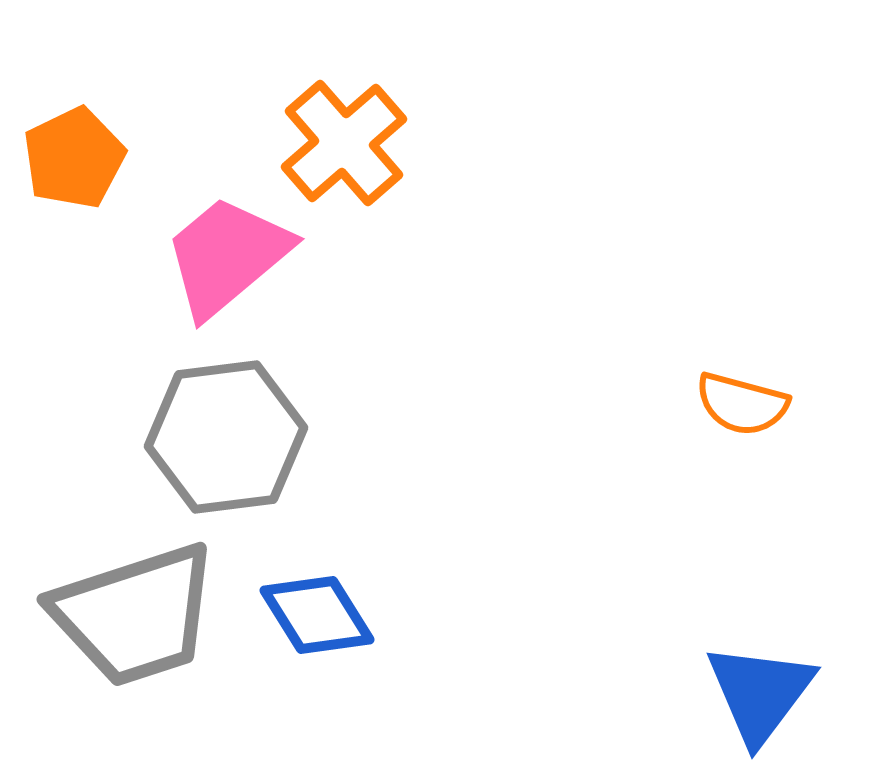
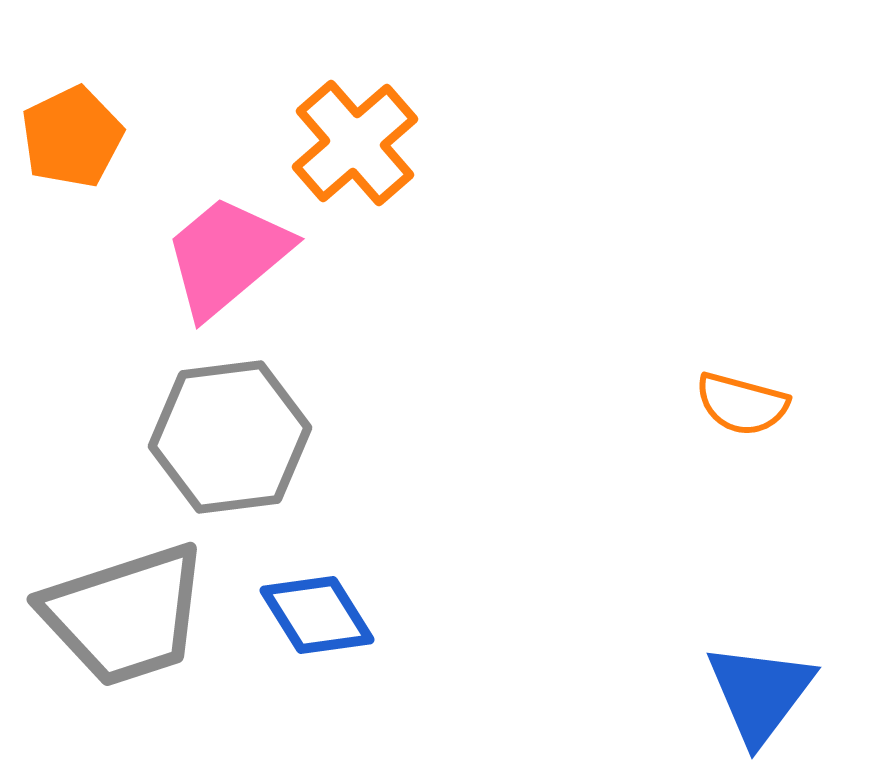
orange cross: moved 11 px right
orange pentagon: moved 2 px left, 21 px up
gray hexagon: moved 4 px right
gray trapezoid: moved 10 px left
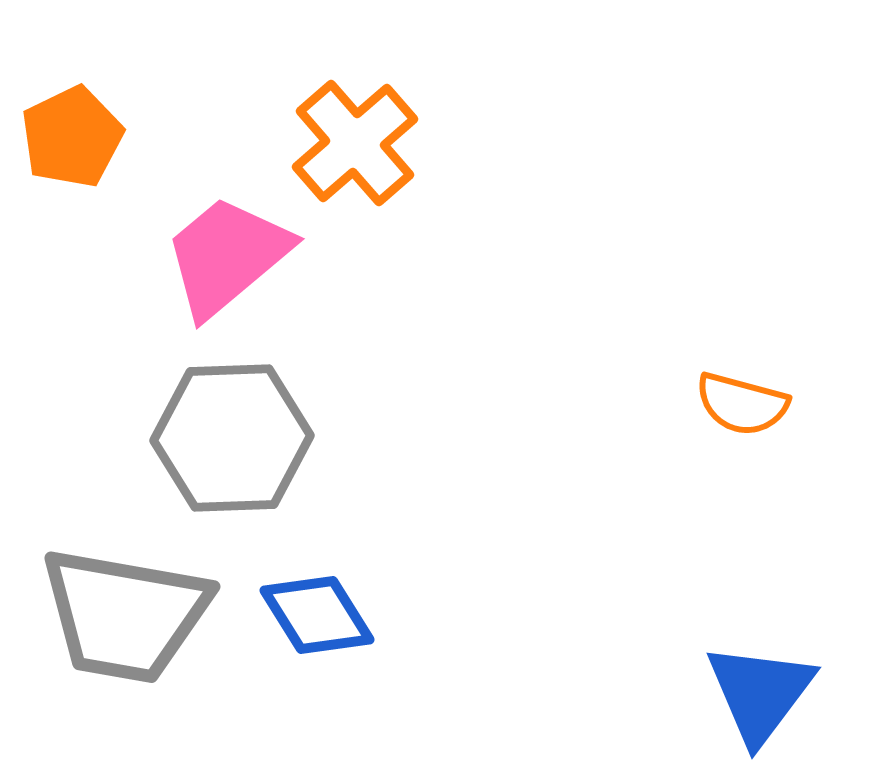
gray hexagon: moved 2 px right, 1 px down; rotated 5 degrees clockwise
gray trapezoid: rotated 28 degrees clockwise
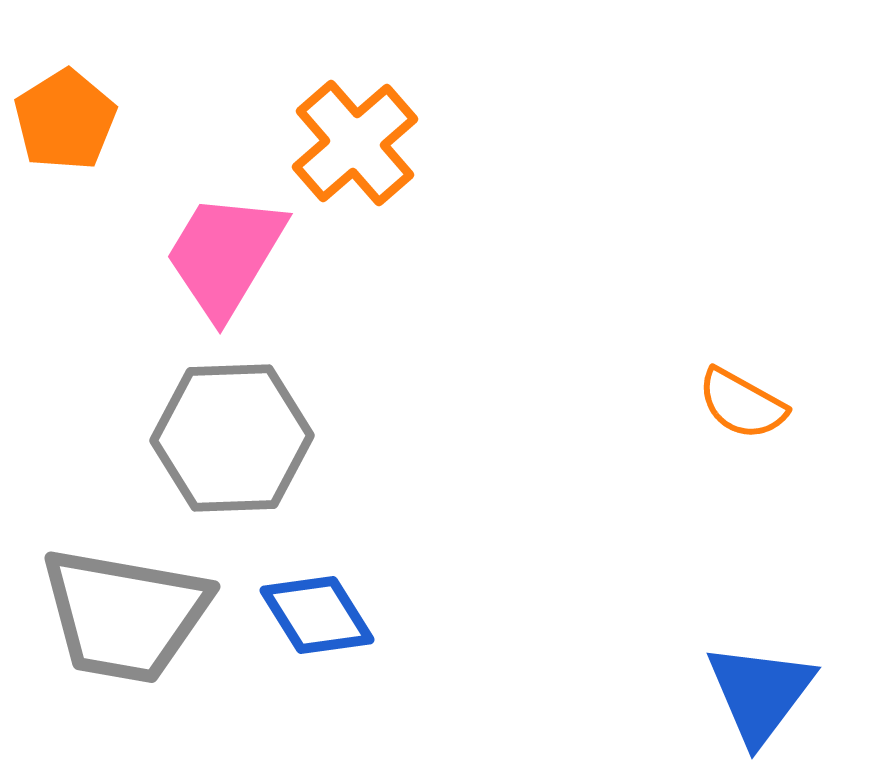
orange pentagon: moved 7 px left, 17 px up; rotated 6 degrees counterclockwise
pink trapezoid: moved 2 px left, 1 px up; rotated 19 degrees counterclockwise
orange semicircle: rotated 14 degrees clockwise
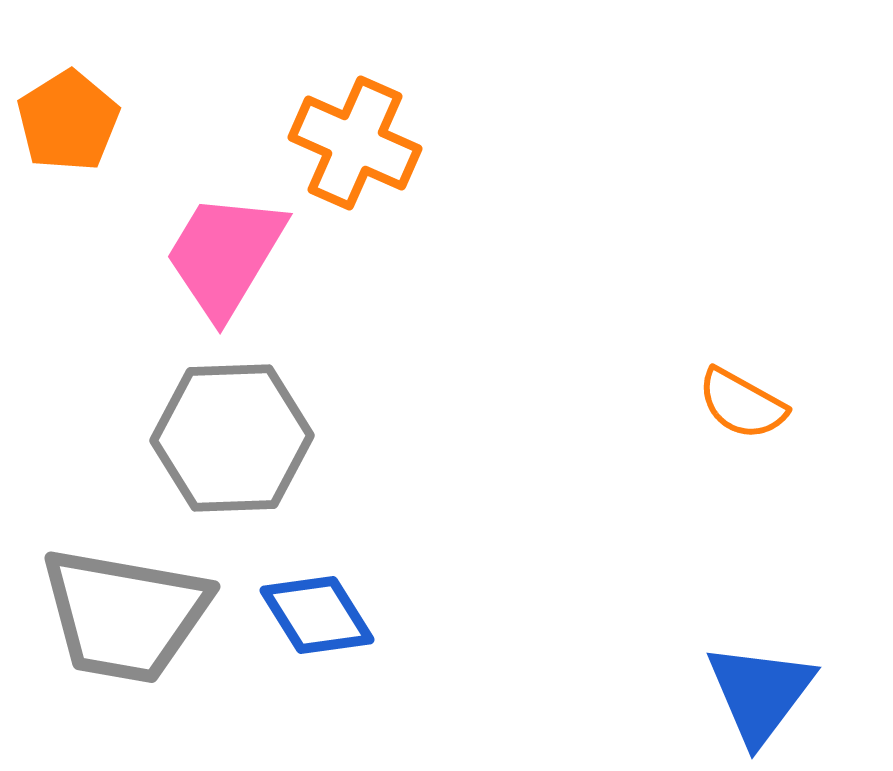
orange pentagon: moved 3 px right, 1 px down
orange cross: rotated 25 degrees counterclockwise
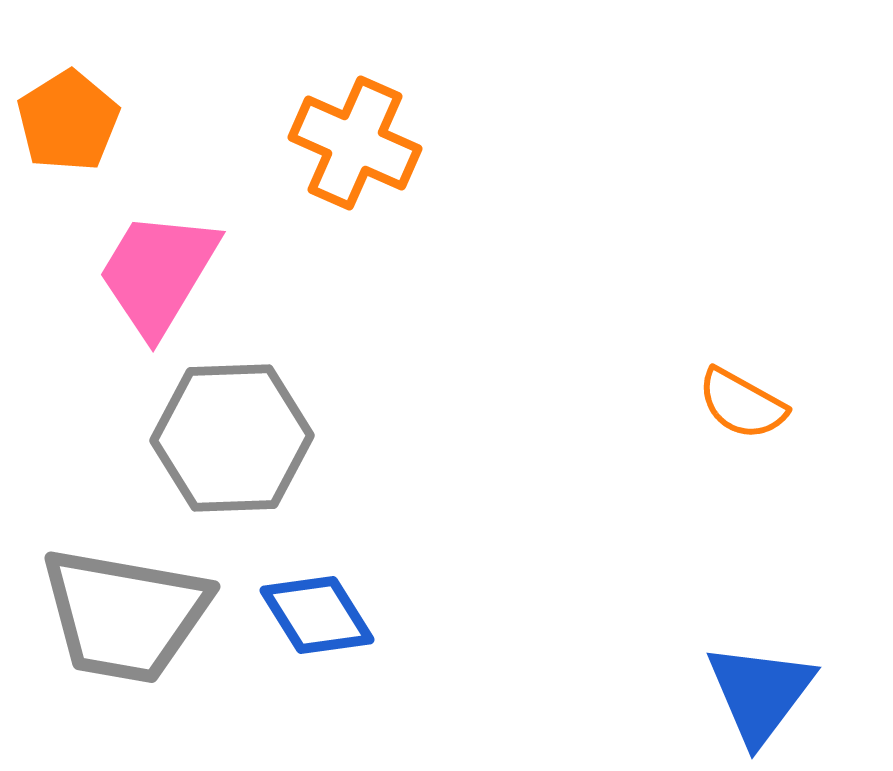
pink trapezoid: moved 67 px left, 18 px down
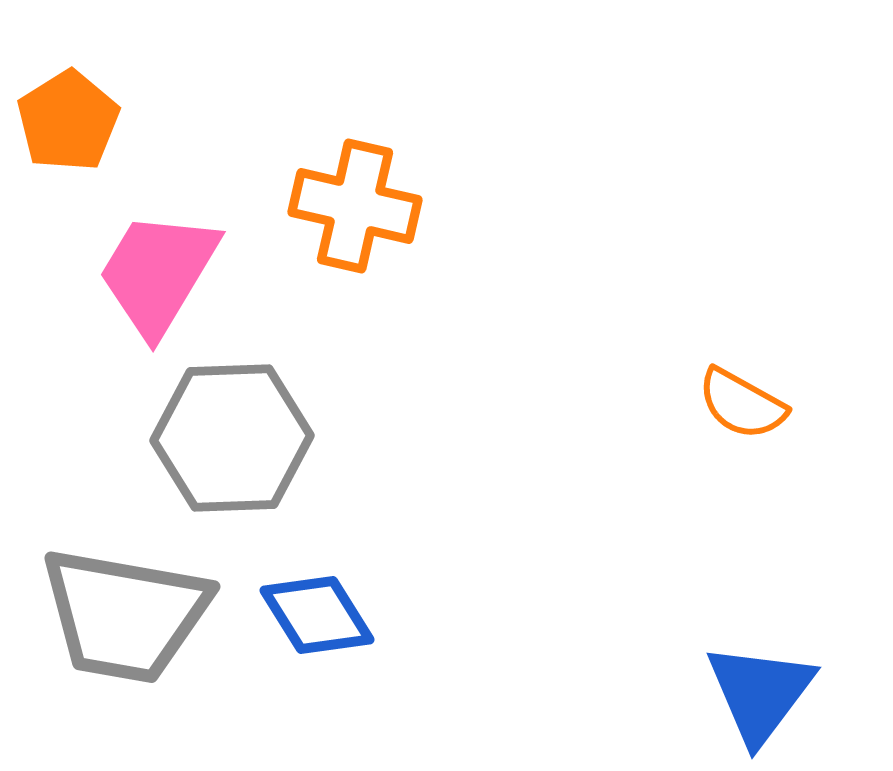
orange cross: moved 63 px down; rotated 11 degrees counterclockwise
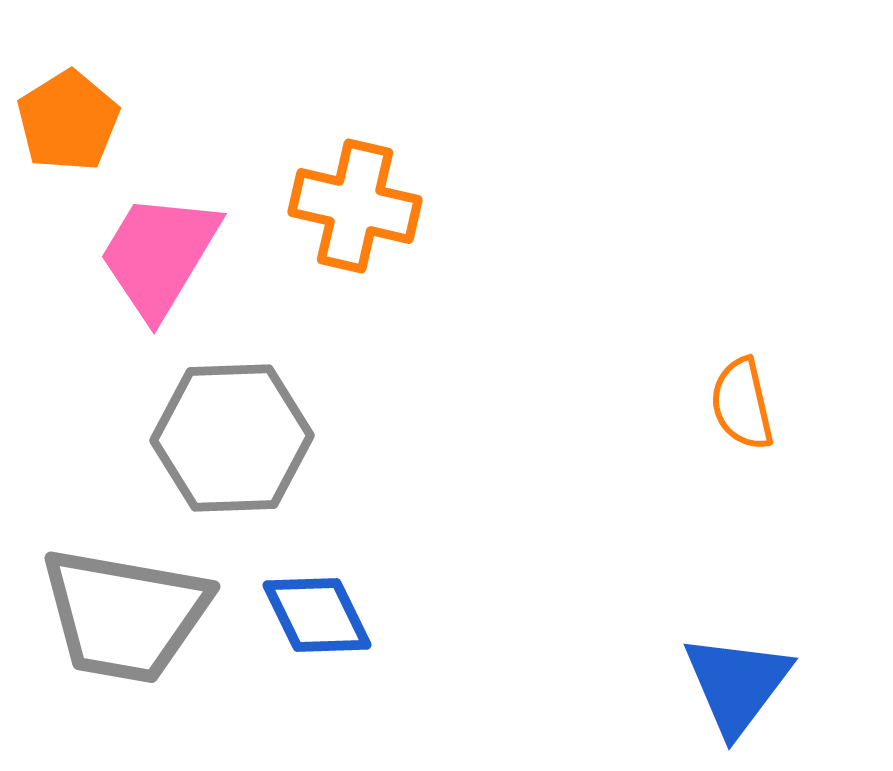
pink trapezoid: moved 1 px right, 18 px up
orange semicircle: rotated 48 degrees clockwise
blue diamond: rotated 6 degrees clockwise
blue triangle: moved 23 px left, 9 px up
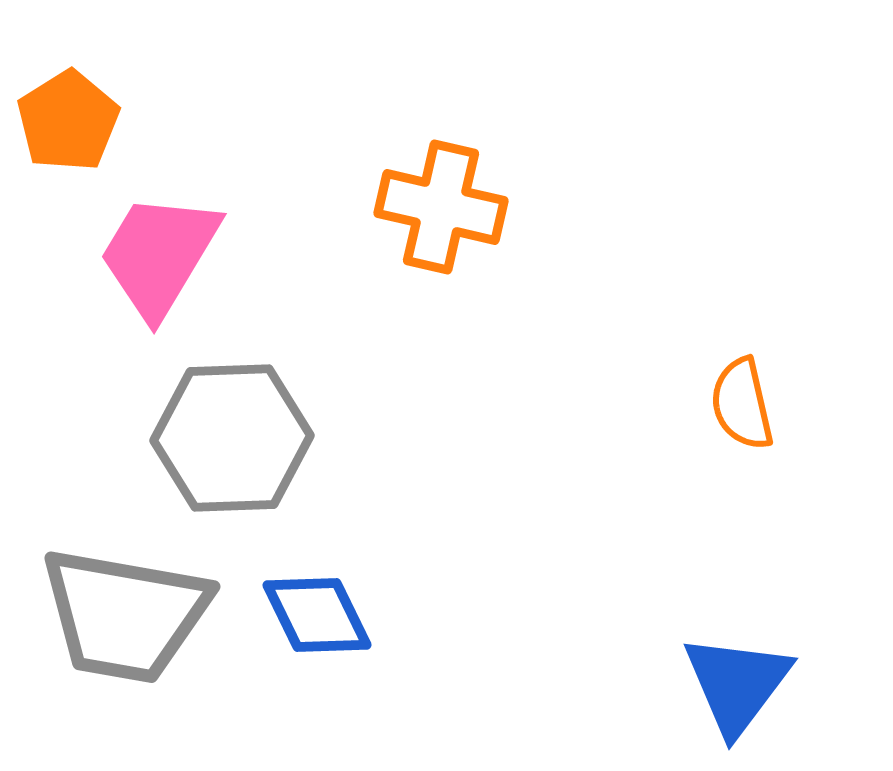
orange cross: moved 86 px right, 1 px down
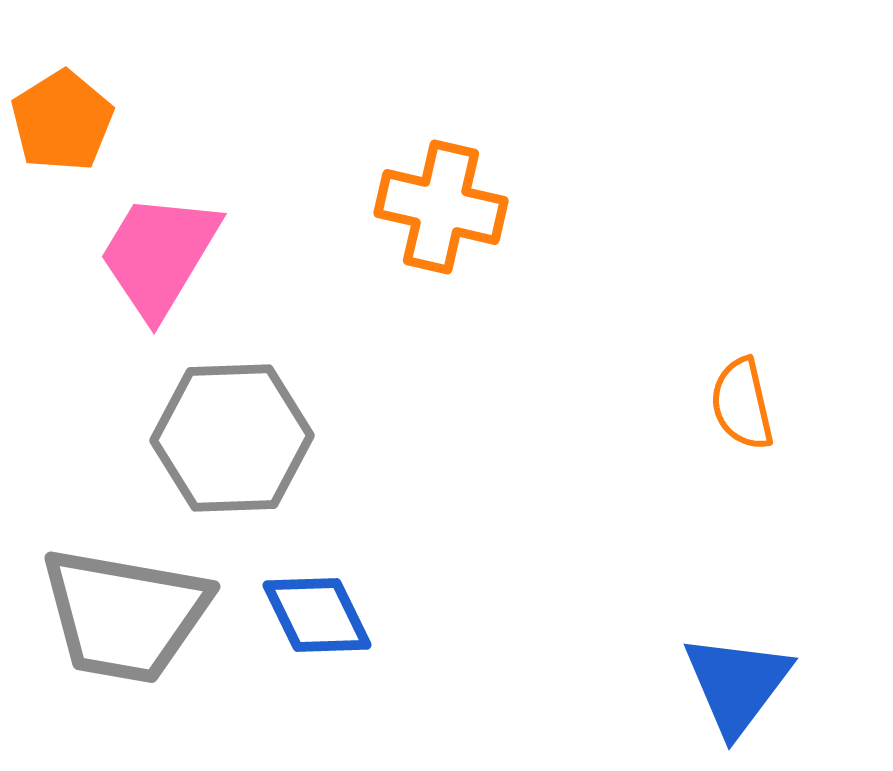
orange pentagon: moved 6 px left
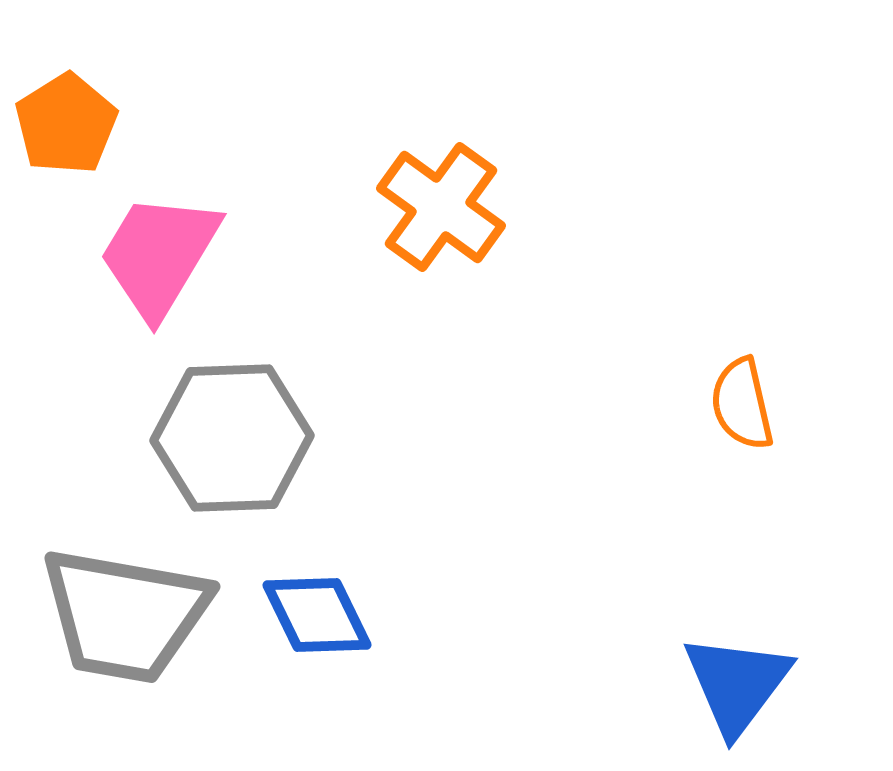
orange pentagon: moved 4 px right, 3 px down
orange cross: rotated 23 degrees clockwise
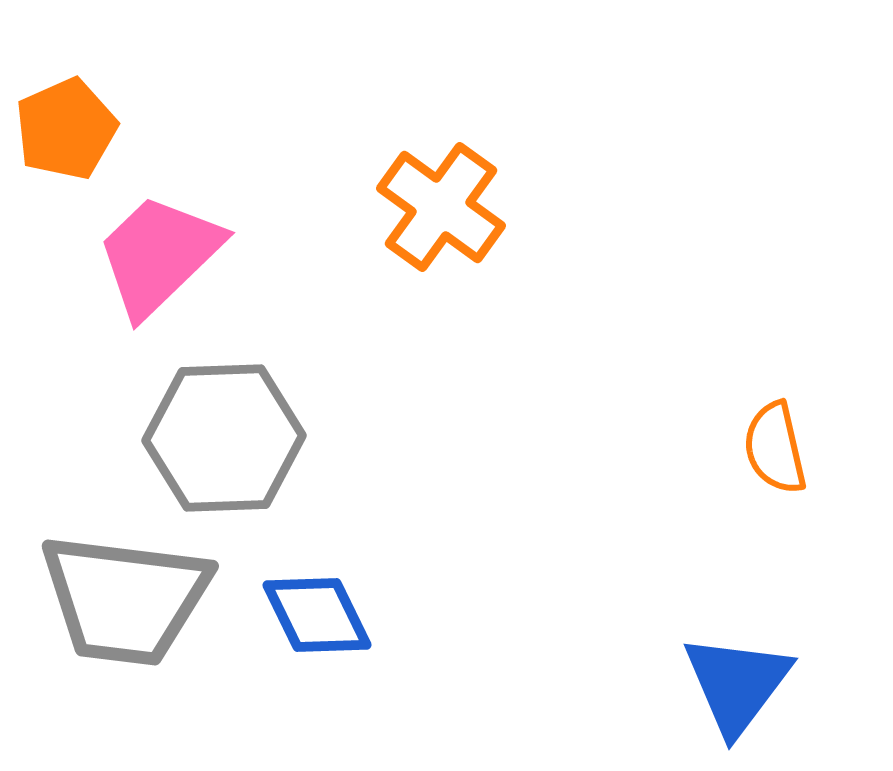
orange pentagon: moved 5 px down; rotated 8 degrees clockwise
pink trapezoid: rotated 15 degrees clockwise
orange semicircle: moved 33 px right, 44 px down
gray hexagon: moved 8 px left
gray trapezoid: moved 16 px up; rotated 3 degrees counterclockwise
